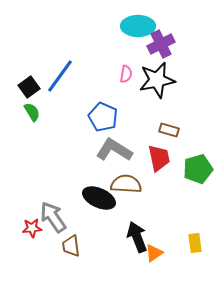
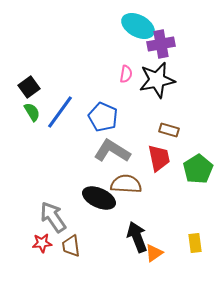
cyan ellipse: rotated 28 degrees clockwise
purple cross: rotated 16 degrees clockwise
blue line: moved 36 px down
gray L-shape: moved 2 px left, 1 px down
green pentagon: rotated 16 degrees counterclockwise
red star: moved 10 px right, 15 px down
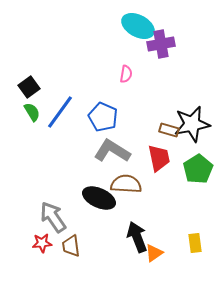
black star: moved 35 px right, 44 px down
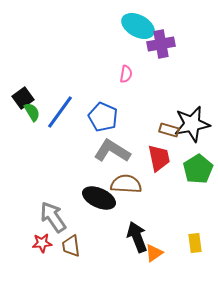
black square: moved 6 px left, 11 px down
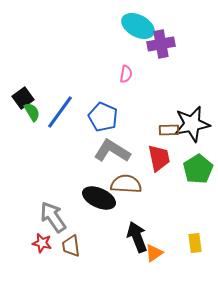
brown rectangle: rotated 18 degrees counterclockwise
red star: rotated 18 degrees clockwise
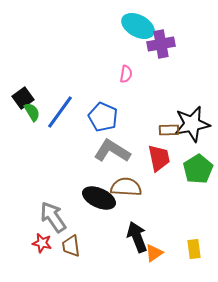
brown semicircle: moved 3 px down
yellow rectangle: moved 1 px left, 6 px down
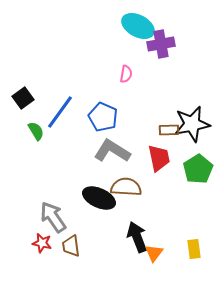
green semicircle: moved 4 px right, 19 px down
orange triangle: rotated 18 degrees counterclockwise
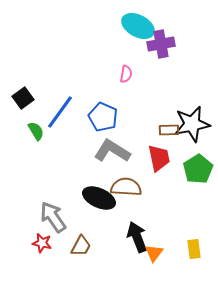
brown trapezoid: moved 10 px right; rotated 145 degrees counterclockwise
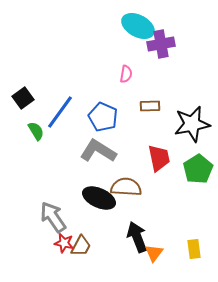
brown rectangle: moved 19 px left, 24 px up
gray L-shape: moved 14 px left
red star: moved 22 px right
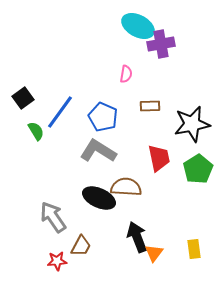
red star: moved 7 px left, 18 px down; rotated 18 degrees counterclockwise
